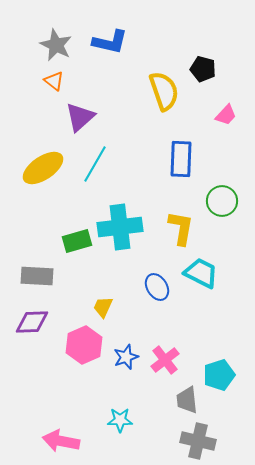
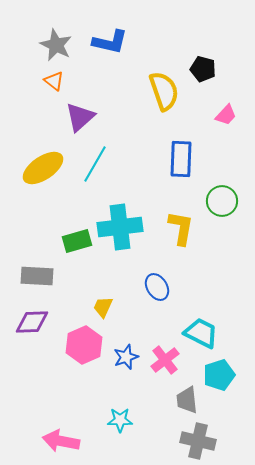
cyan trapezoid: moved 60 px down
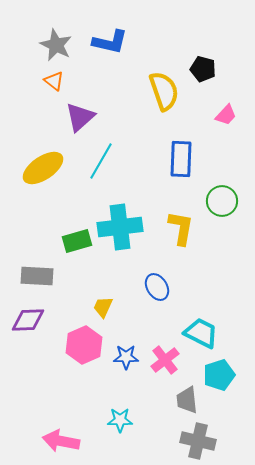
cyan line: moved 6 px right, 3 px up
purple diamond: moved 4 px left, 2 px up
blue star: rotated 20 degrees clockwise
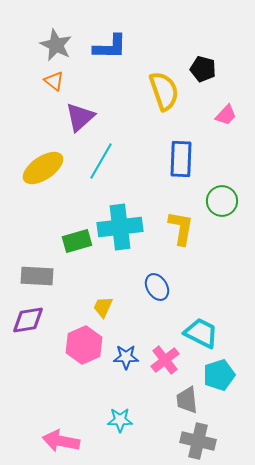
blue L-shape: moved 5 px down; rotated 12 degrees counterclockwise
purple diamond: rotated 8 degrees counterclockwise
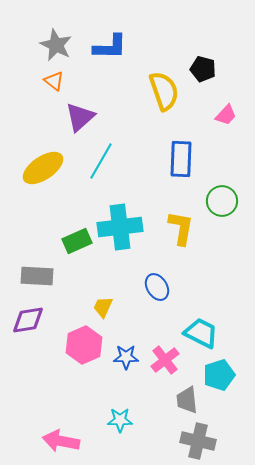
green rectangle: rotated 8 degrees counterclockwise
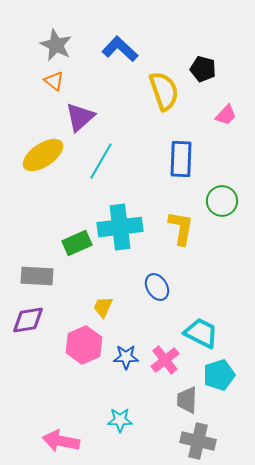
blue L-shape: moved 10 px right, 2 px down; rotated 138 degrees counterclockwise
yellow ellipse: moved 13 px up
green rectangle: moved 2 px down
gray trapezoid: rotated 8 degrees clockwise
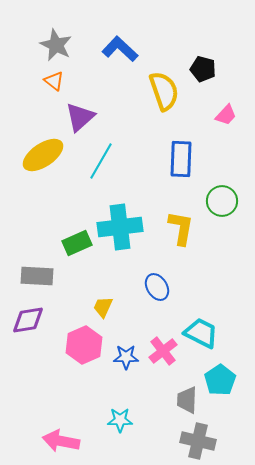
pink cross: moved 2 px left, 9 px up
cyan pentagon: moved 1 px right, 5 px down; rotated 16 degrees counterclockwise
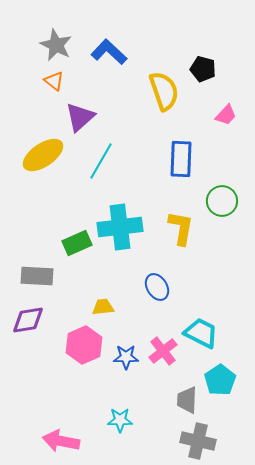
blue L-shape: moved 11 px left, 3 px down
yellow trapezoid: rotated 60 degrees clockwise
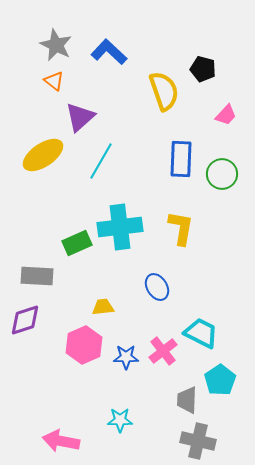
green circle: moved 27 px up
purple diamond: moved 3 px left; rotated 8 degrees counterclockwise
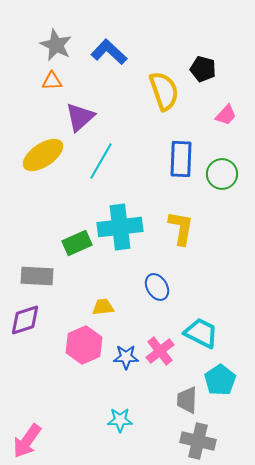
orange triangle: moved 2 px left; rotated 40 degrees counterclockwise
pink cross: moved 3 px left
pink arrow: moved 34 px left; rotated 66 degrees counterclockwise
